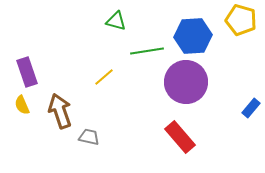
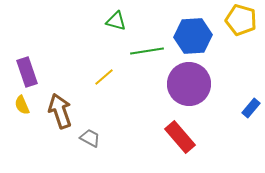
purple circle: moved 3 px right, 2 px down
gray trapezoid: moved 1 px right, 1 px down; rotated 15 degrees clockwise
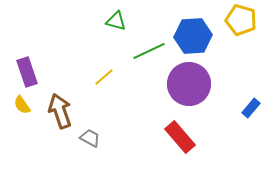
green line: moved 2 px right; rotated 16 degrees counterclockwise
yellow semicircle: rotated 12 degrees counterclockwise
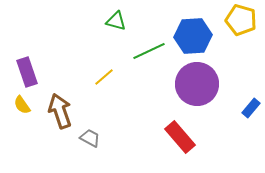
purple circle: moved 8 px right
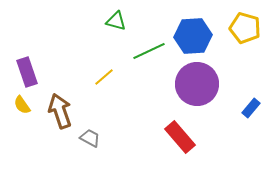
yellow pentagon: moved 4 px right, 8 px down
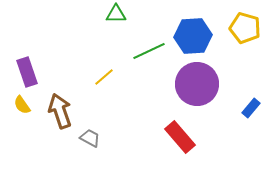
green triangle: moved 7 px up; rotated 15 degrees counterclockwise
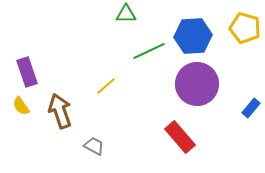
green triangle: moved 10 px right
yellow line: moved 2 px right, 9 px down
yellow semicircle: moved 1 px left, 1 px down
gray trapezoid: moved 4 px right, 8 px down
